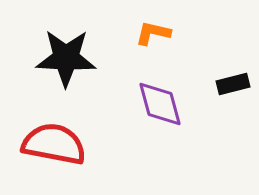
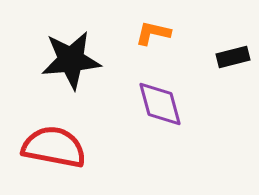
black star: moved 5 px right, 2 px down; rotated 8 degrees counterclockwise
black rectangle: moved 27 px up
red semicircle: moved 3 px down
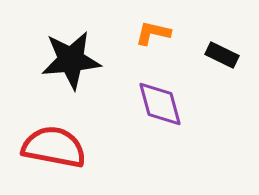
black rectangle: moved 11 px left, 2 px up; rotated 40 degrees clockwise
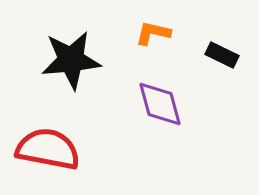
red semicircle: moved 6 px left, 2 px down
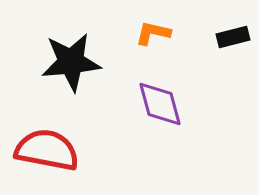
black rectangle: moved 11 px right, 18 px up; rotated 40 degrees counterclockwise
black star: moved 2 px down
red semicircle: moved 1 px left, 1 px down
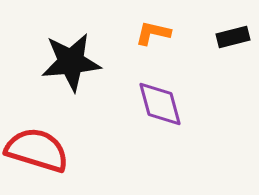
red semicircle: moved 10 px left; rotated 6 degrees clockwise
